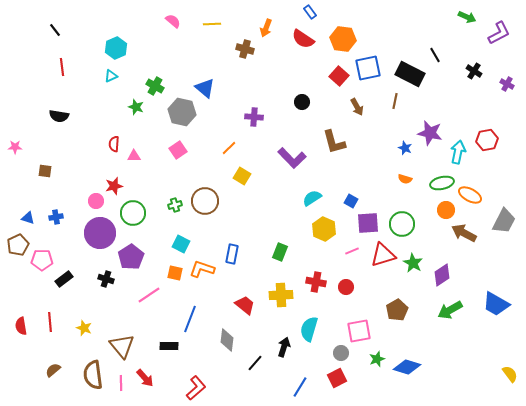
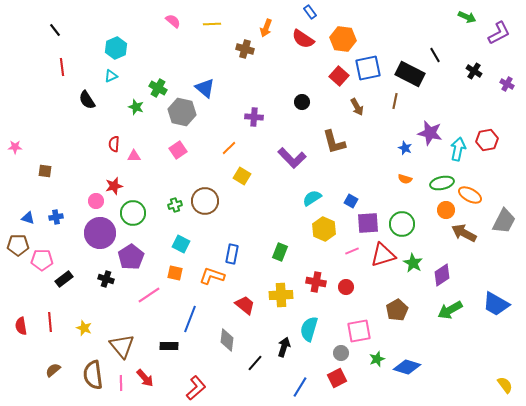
green cross at (155, 86): moved 3 px right, 2 px down
black semicircle at (59, 116): moved 28 px right, 16 px up; rotated 48 degrees clockwise
cyan arrow at (458, 152): moved 3 px up
brown pentagon at (18, 245): rotated 25 degrees clockwise
orange L-shape at (202, 269): moved 10 px right, 7 px down
yellow semicircle at (510, 374): moved 5 px left, 11 px down
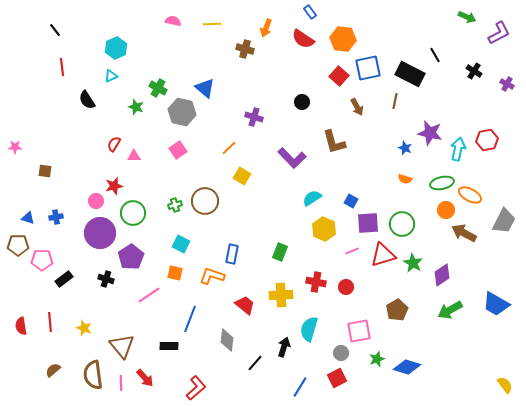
pink semicircle at (173, 21): rotated 28 degrees counterclockwise
purple cross at (254, 117): rotated 12 degrees clockwise
red semicircle at (114, 144): rotated 28 degrees clockwise
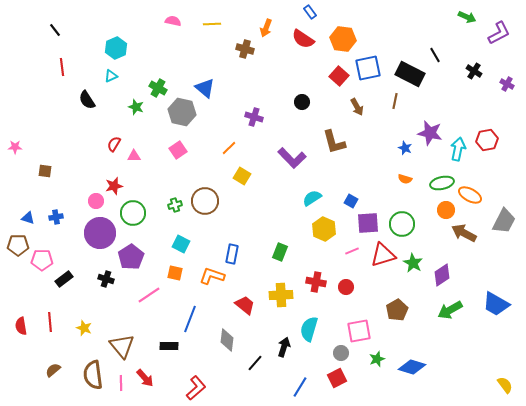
blue diamond at (407, 367): moved 5 px right
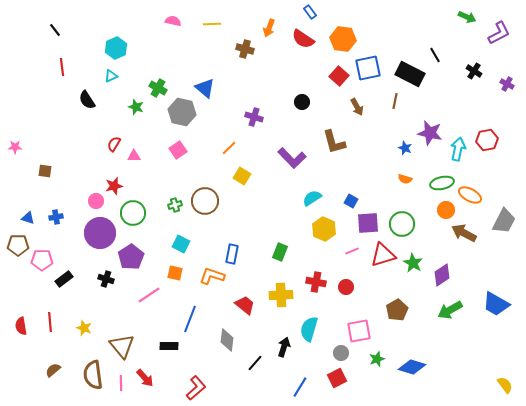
orange arrow at (266, 28): moved 3 px right
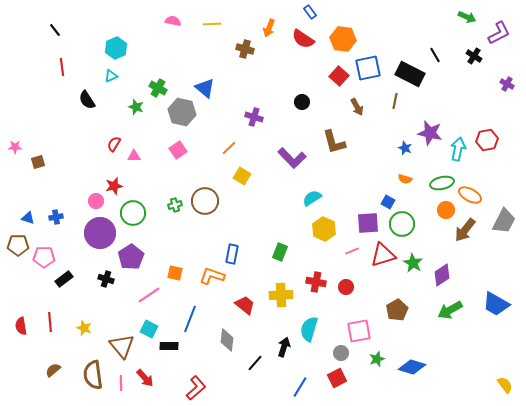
black cross at (474, 71): moved 15 px up
brown square at (45, 171): moved 7 px left, 9 px up; rotated 24 degrees counterclockwise
blue square at (351, 201): moved 37 px right, 1 px down
brown arrow at (464, 233): moved 1 px right, 3 px up; rotated 80 degrees counterclockwise
cyan square at (181, 244): moved 32 px left, 85 px down
pink pentagon at (42, 260): moved 2 px right, 3 px up
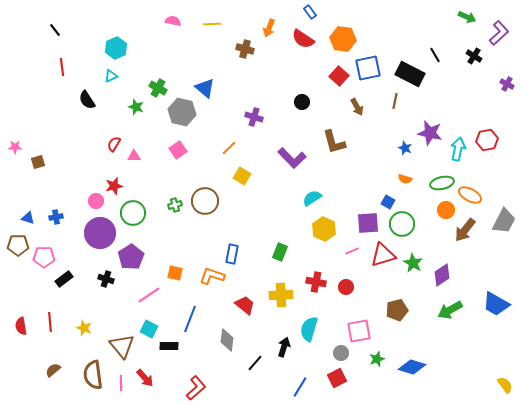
purple L-shape at (499, 33): rotated 15 degrees counterclockwise
brown pentagon at (397, 310): rotated 15 degrees clockwise
